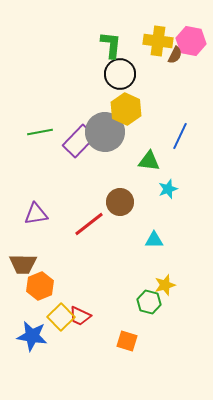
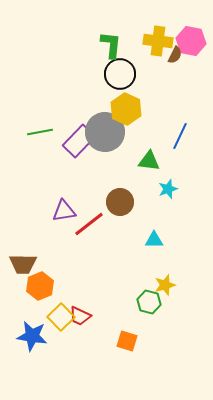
purple triangle: moved 28 px right, 3 px up
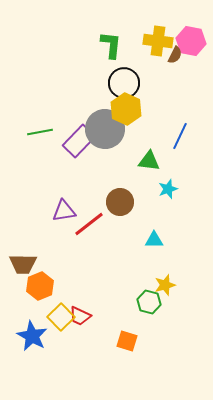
black circle: moved 4 px right, 9 px down
gray circle: moved 3 px up
blue star: rotated 20 degrees clockwise
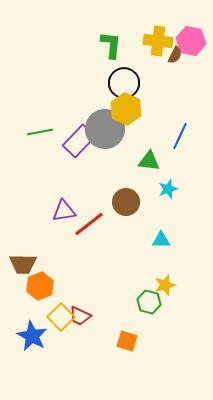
brown circle: moved 6 px right
cyan triangle: moved 7 px right
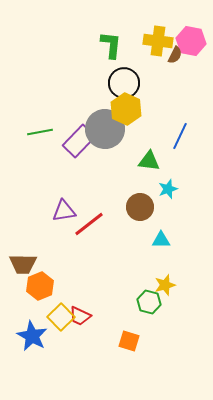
brown circle: moved 14 px right, 5 px down
orange square: moved 2 px right
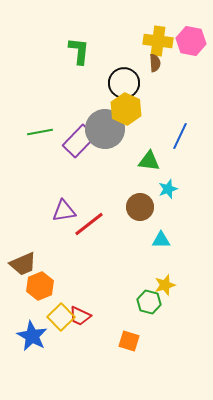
green L-shape: moved 32 px left, 6 px down
brown semicircle: moved 20 px left, 8 px down; rotated 30 degrees counterclockwise
brown trapezoid: rotated 24 degrees counterclockwise
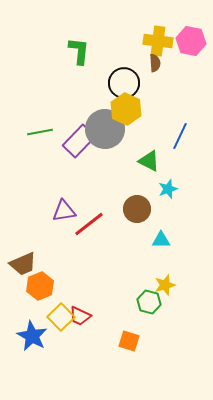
green triangle: rotated 20 degrees clockwise
brown circle: moved 3 px left, 2 px down
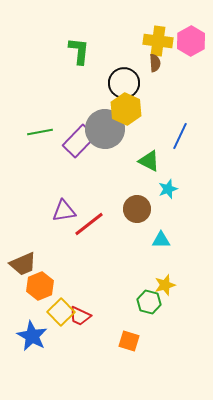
pink hexagon: rotated 20 degrees clockwise
yellow square: moved 5 px up
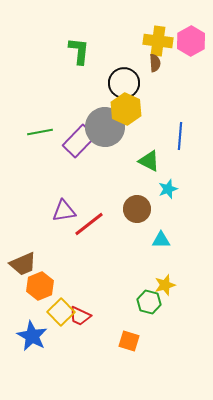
gray circle: moved 2 px up
blue line: rotated 20 degrees counterclockwise
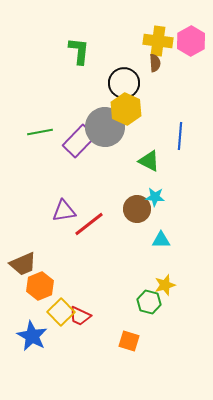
cyan star: moved 13 px left, 8 px down; rotated 24 degrees clockwise
